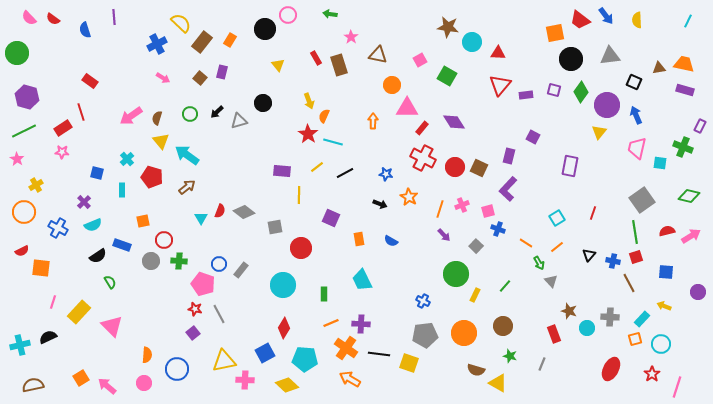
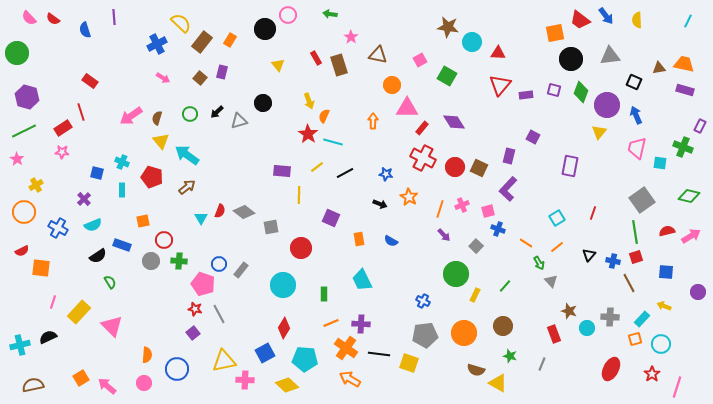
green diamond at (581, 92): rotated 15 degrees counterclockwise
cyan cross at (127, 159): moved 5 px left, 3 px down; rotated 24 degrees counterclockwise
purple cross at (84, 202): moved 3 px up
gray square at (275, 227): moved 4 px left
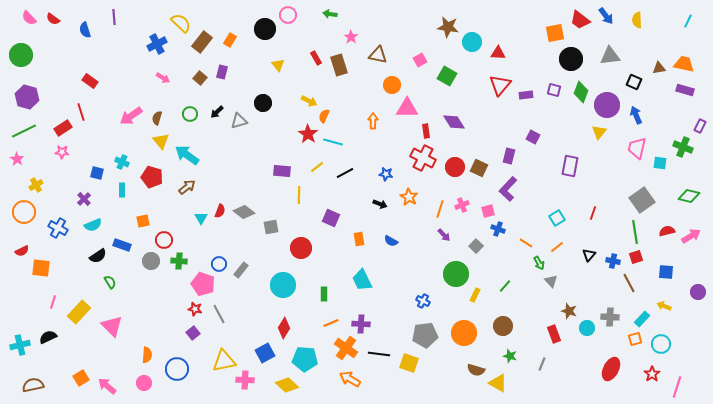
green circle at (17, 53): moved 4 px right, 2 px down
yellow arrow at (309, 101): rotated 42 degrees counterclockwise
red rectangle at (422, 128): moved 4 px right, 3 px down; rotated 48 degrees counterclockwise
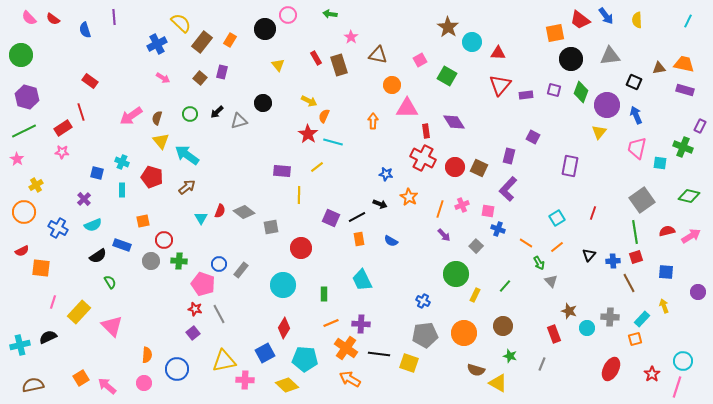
brown star at (448, 27): rotated 25 degrees clockwise
black line at (345, 173): moved 12 px right, 44 px down
pink square at (488, 211): rotated 24 degrees clockwise
blue cross at (613, 261): rotated 16 degrees counterclockwise
yellow arrow at (664, 306): rotated 48 degrees clockwise
cyan circle at (661, 344): moved 22 px right, 17 px down
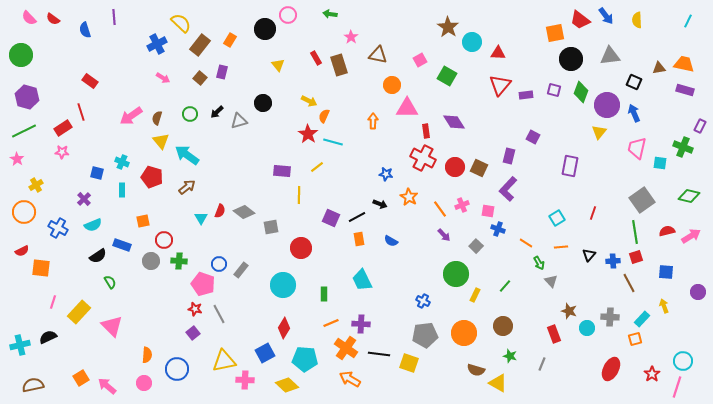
brown rectangle at (202, 42): moved 2 px left, 3 px down
blue arrow at (636, 115): moved 2 px left, 2 px up
orange line at (440, 209): rotated 54 degrees counterclockwise
orange line at (557, 247): moved 4 px right; rotated 32 degrees clockwise
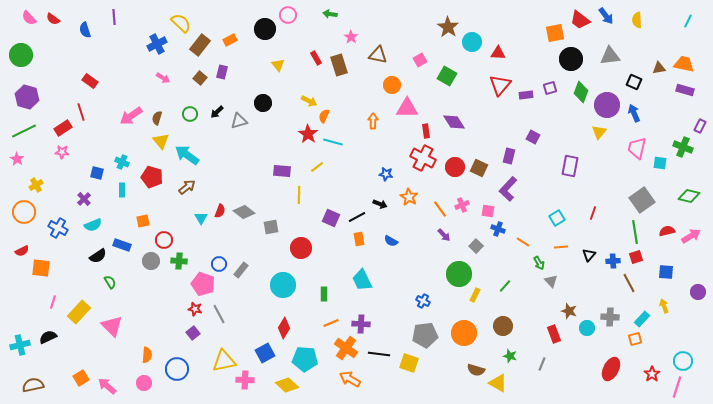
orange rectangle at (230, 40): rotated 32 degrees clockwise
purple square at (554, 90): moved 4 px left, 2 px up; rotated 32 degrees counterclockwise
orange line at (526, 243): moved 3 px left, 1 px up
green circle at (456, 274): moved 3 px right
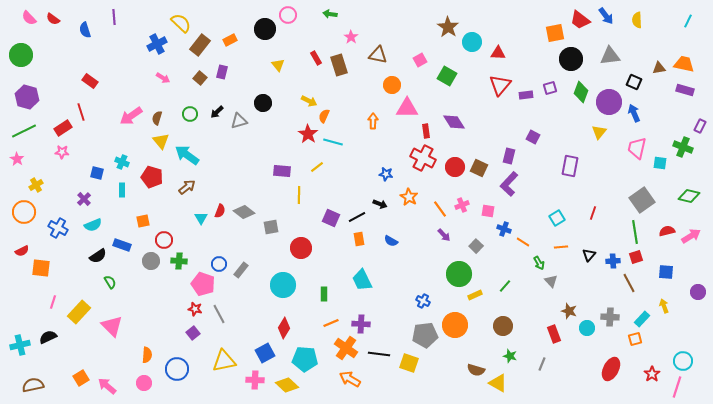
purple circle at (607, 105): moved 2 px right, 3 px up
purple L-shape at (508, 189): moved 1 px right, 5 px up
blue cross at (498, 229): moved 6 px right
yellow rectangle at (475, 295): rotated 40 degrees clockwise
orange circle at (464, 333): moved 9 px left, 8 px up
pink cross at (245, 380): moved 10 px right
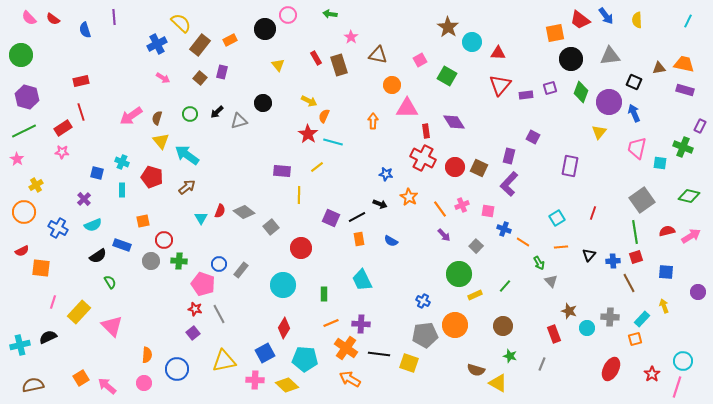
red rectangle at (90, 81): moved 9 px left; rotated 49 degrees counterclockwise
gray square at (271, 227): rotated 28 degrees counterclockwise
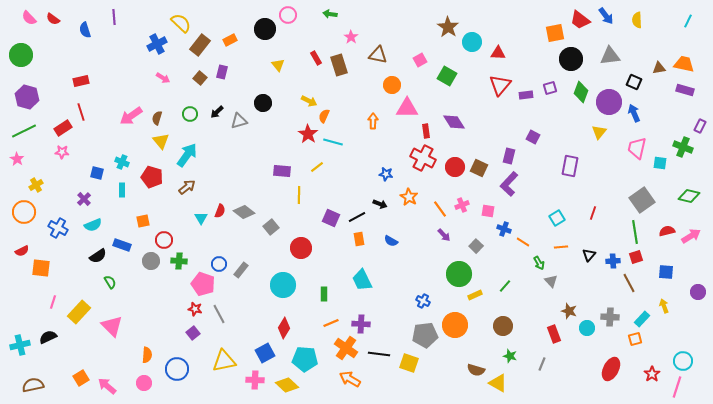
cyan arrow at (187, 155): rotated 90 degrees clockwise
